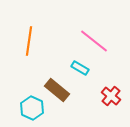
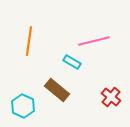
pink line: rotated 52 degrees counterclockwise
cyan rectangle: moved 8 px left, 6 px up
red cross: moved 1 px down
cyan hexagon: moved 9 px left, 2 px up
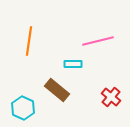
pink line: moved 4 px right
cyan rectangle: moved 1 px right, 2 px down; rotated 30 degrees counterclockwise
cyan hexagon: moved 2 px down
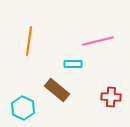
red cross: rotated 36 degrees counterclockwise
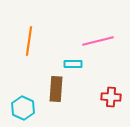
brown rectangle: moved 1 px left, 1 px up; rotated 55 degrees clockwise
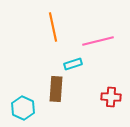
orange line: moved 24 px right, 14 px up; rotated 20 degrees counterclockwise
cyan rectangle: rotated 18 degrees counterclockwise
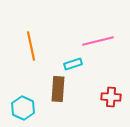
orange line: moved 22 px left, 19 px down
brown rectangle: moved 2 px right
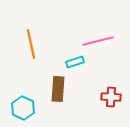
orange line: moved 2 px up
cyan rectangle: moved 2 px right, 2 px up
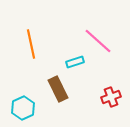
pink line: rotated 56 degrees clockwise
brown rectangle: rotated 30 degrees counterclockwise
red cross: rotated 24 degrees counterclockwise
cyan hexagon: rotated 10 degrees clockwise
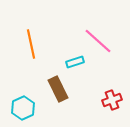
red cross: moved 1 px right, 3 px down
